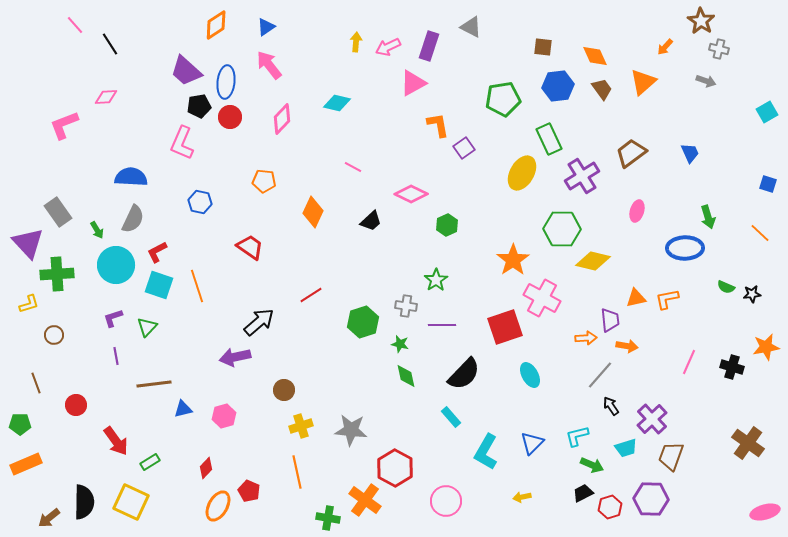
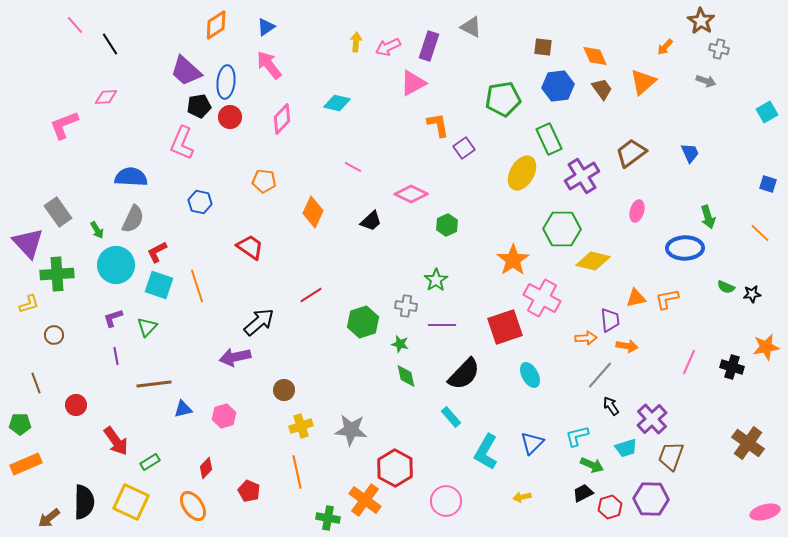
orange ellipse at (218, 506): moved 25 px left; rotated 64 degrees counterclockwise
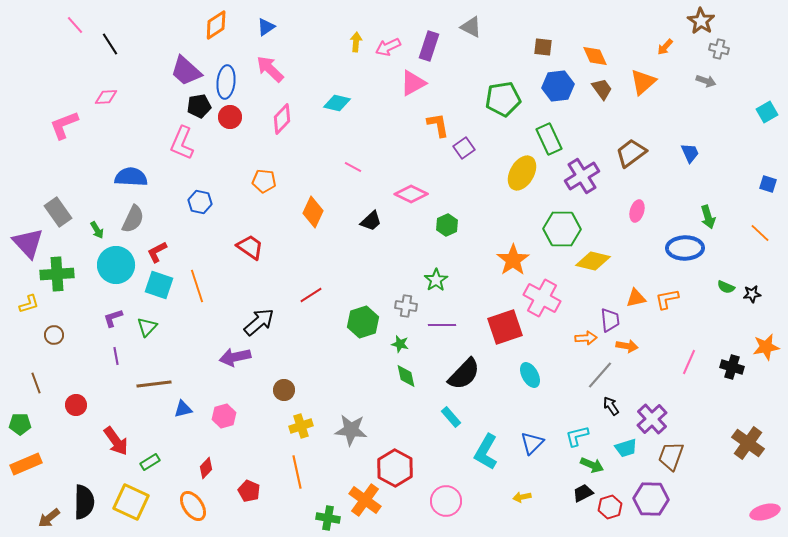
pink arrow at (269, 65): moved 1 px right, 4 px down; rotated 8 degrees counterclockwise
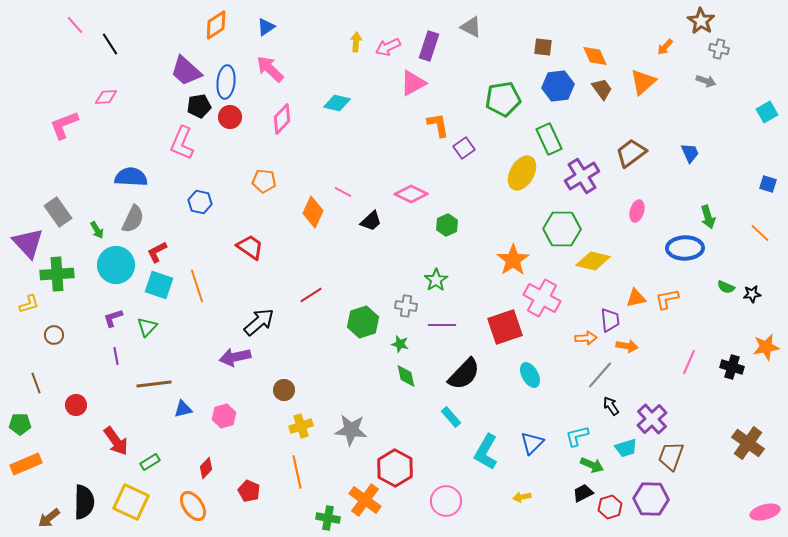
pink line at (353, 167): moved 10 px left, 25 px down
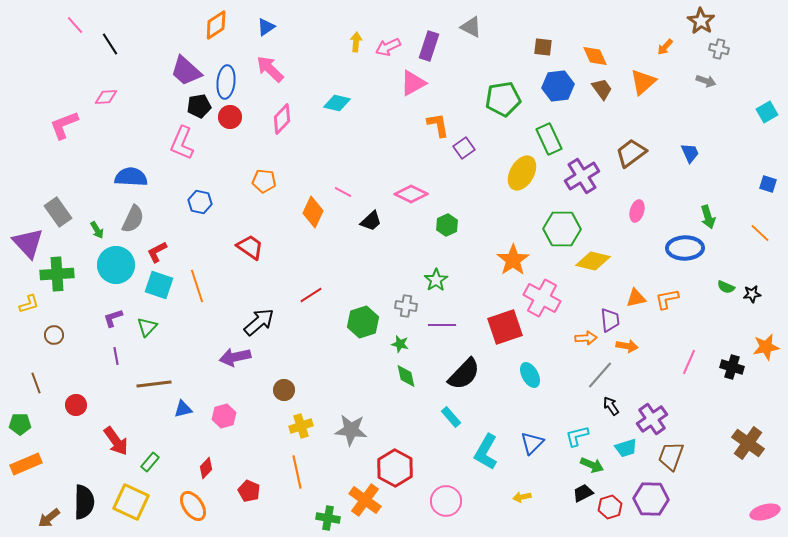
purple cross at (652, 419): rotated 8 degrees clockwise
green rectangle at (150, 462): rotated 18 degrees counterclockwise
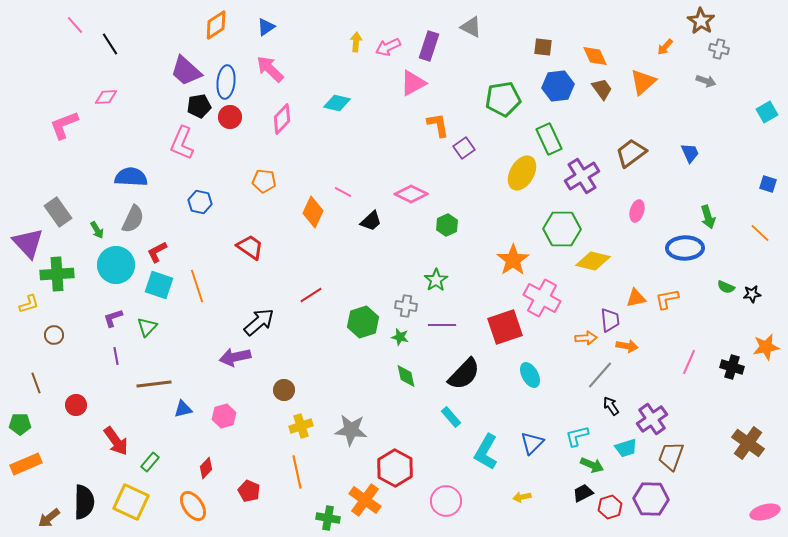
green star at (400, 344): moved 7 px up
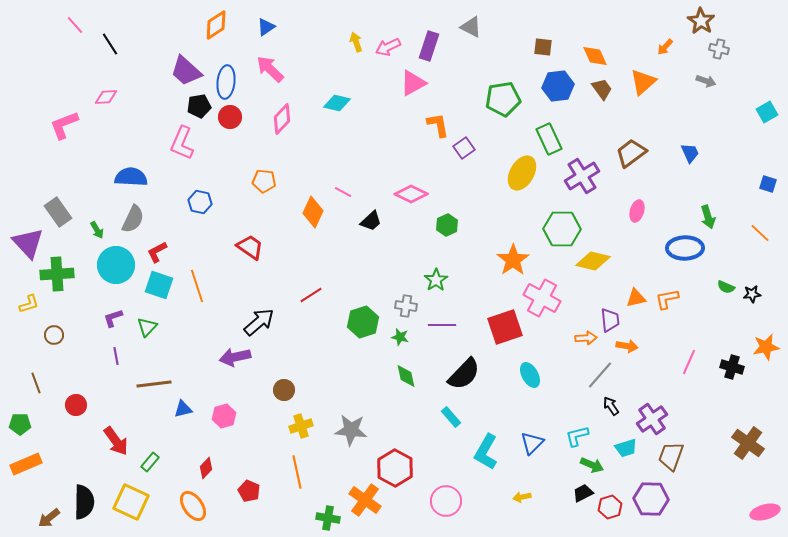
yellow arrow at (356, 42): rotated 24 degrees counterclockwise
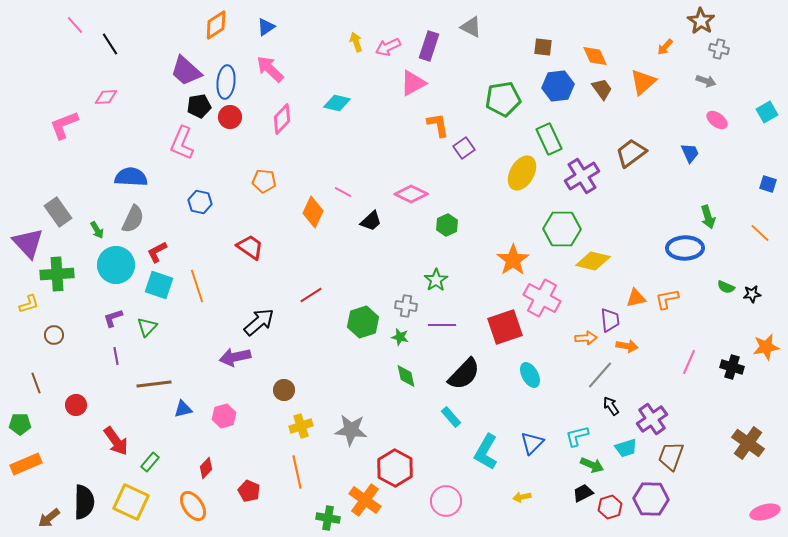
pink ellipse at (637, 211): moved 80 px right, 91 px up; rotated 70 degrees counterclockwise
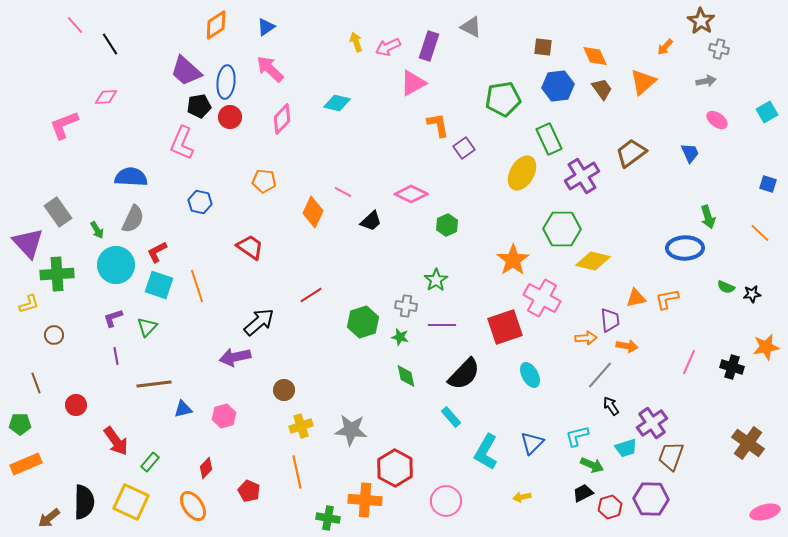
gray arrow at (706, 81): rotated 30 degrees counterclockwise
purple cross at (652, 419): moved 4 px down
orange cross at (365, 500): rotated 32 degrees counterclockwise
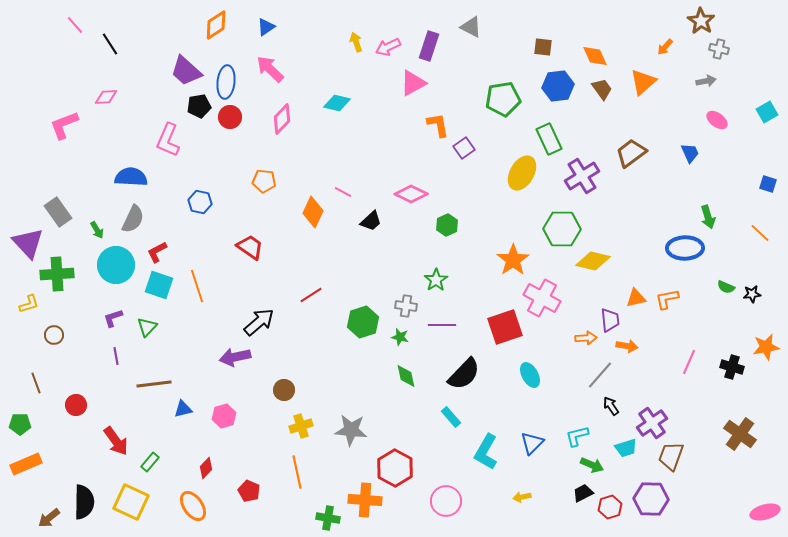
pink L-shape at (182, 143): moved 14 px left, 3 px up
brown cross at (748, 443): moved 8 px left, 9 px up
